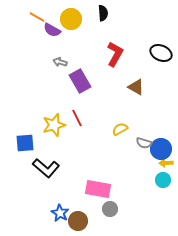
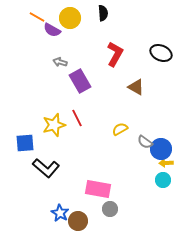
yellow circle: moved 1 px left, 1 px up
gray semicircle: moved 1 px right, 1 px up; rotated 21 degrees clockwise
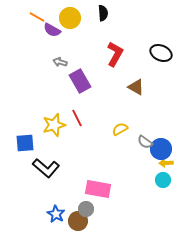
gray circle: moved 24 px left
blue star: moved 4 px left, 1 px down
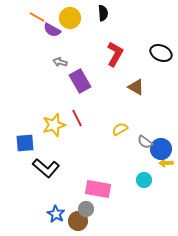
cyan circle: moved 19 px left
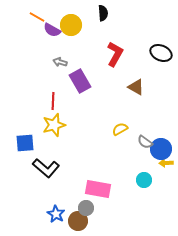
yellow circle: moved 1 px right, 7 px down
red line: moved 24 px left, 17 px up; rotated 30 degrees clockwise
gray circle: moved 1 px up
